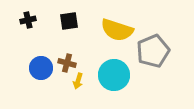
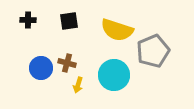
black cross: rotated 14 degrees clockwise
yellow arrow: moved 4 px down
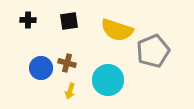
cyan circle: moved 6 px left, 5 px down
yellow arrow: moved 8 px left, 6 px down
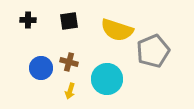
brown cross: moved 2 px right, 1 px up
cyan circle: moved 1 px left, 1 px up
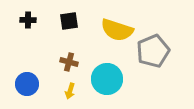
blue circle: moved 14 px left, 16 px down
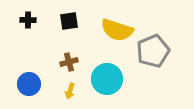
brown cross: rotated 30 degrees counterclockwise
blue circle: moved 2 px right
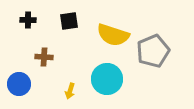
yellow semicircle: moved 4 px left, 5 px down
brown cross: moved 25 px left, 5 px up; rotated 18 degrees clockwise
blue circle: moved 10 px left
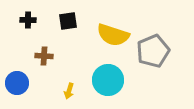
black square: moved 1 px left
brown cross: moved 1 px up
cyan circle: moved 1 px right, 1 px down
blue circle: moved 2 px left, 1 px up
yellow arrow: moved 1 px left
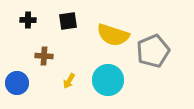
yellow arrow: moved 10 px up; rotated 14 degrees clockwise
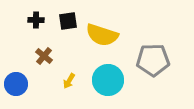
black cross: moved 8 px right
yellow semicircle: moved 11 px left
gray pentagon: moved 9 px down; rotated 20 degrees clockwise
brown cross: rotated 36 degrees clockwise
blue circle: moved 1 px left, 1 px down
